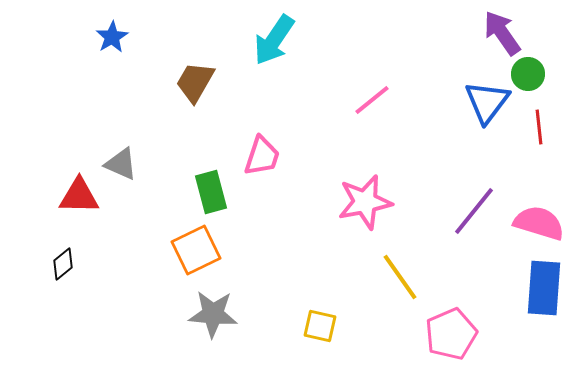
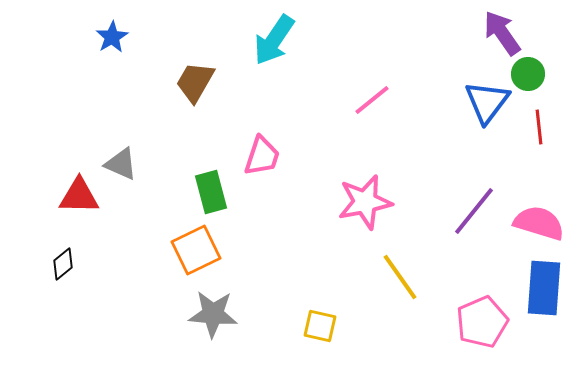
pink pentagon: moved 31 px right, 12 px up
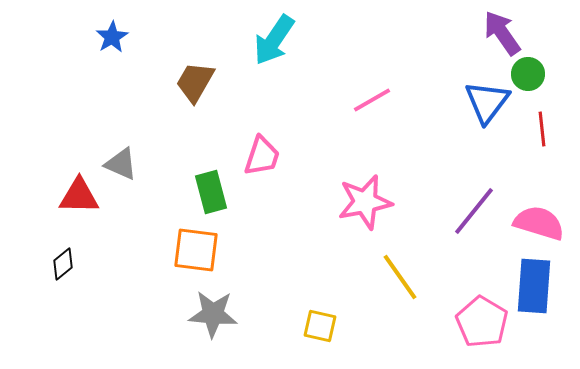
pink line: rotated 9 degrees clockwise
red line: moved 3 px right, 2 px down
orange square: rotated 33 degrees clockwise
blue rectangle: moved 10 px left, 2 px up
pink pentagon: rotated 18 degrees counterclockwise
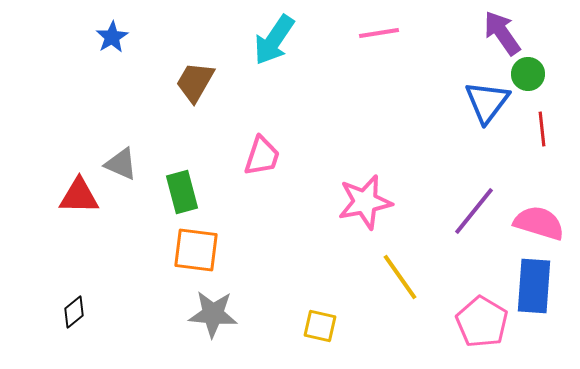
pink line: moved 7 px right, 67 px up; rotated 21 degrees clockwise
green rectangle: moved 29 px left
black diamond: moved 11 px right, 48 px down
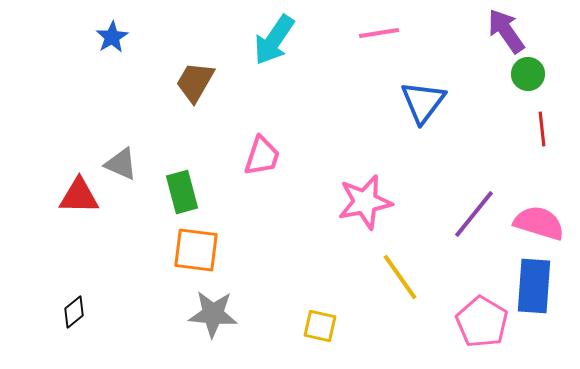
purple arrow: moved 4 px right, 2 px up
blue triangle: moved 64 px left
purple line: moved 3 px down
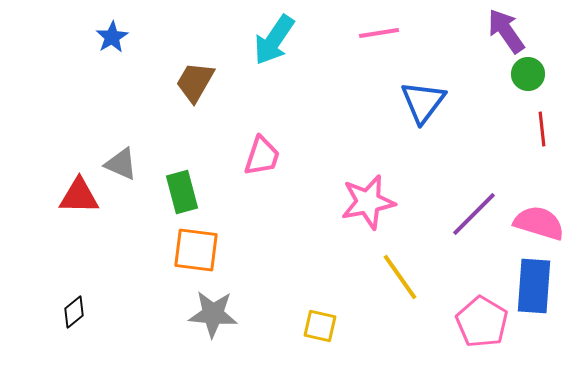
pink star: moved 3 px right
purple line: rotated 6 degrees clockwise
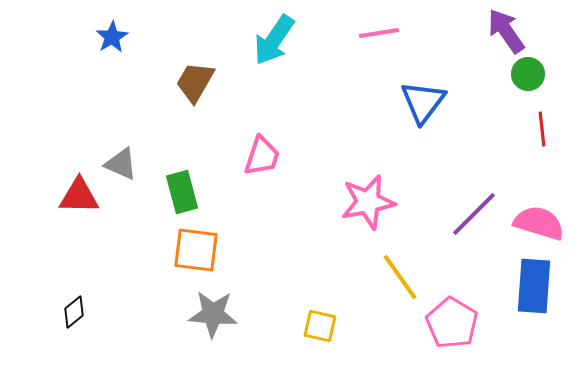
pink pentagon: moved 30 px left, 1 px down
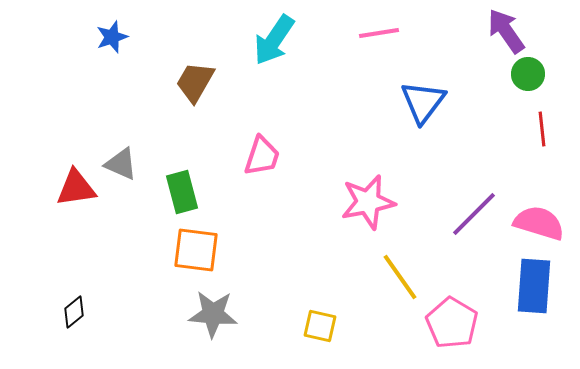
blue star: rotated 12 degrees clockwise
red triangle: moved 3 px left, 8 px up; rotated 9 degrees counterclockwise
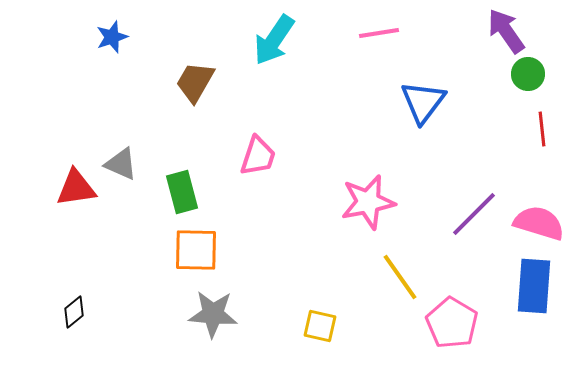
pink trapezoid: moved 4 px left
orange square: rotated 6 degrees counterclockwise
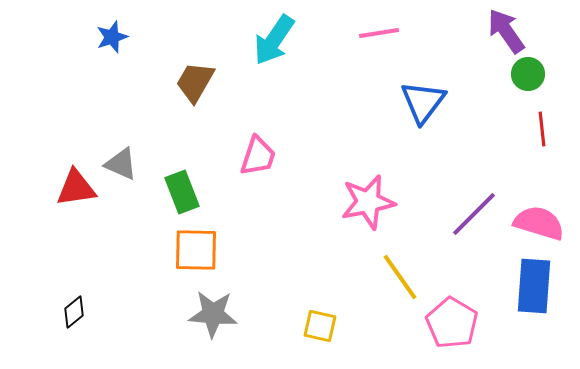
green rectangle: rotated 6 degrees counterclockwise
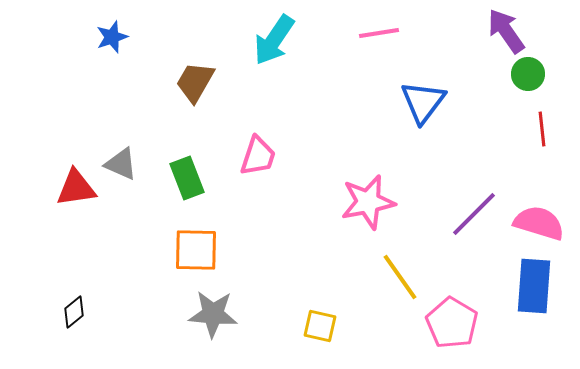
green rectangle: moved 5 px right, 14 px up
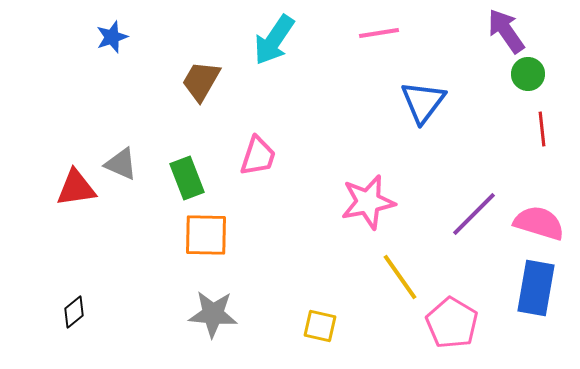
brown trapezoid: moved 6 px right, 1 px up
orange square: moved 10 px right, 15 px up
blue rectangle: moved 2 px right, 2 px down; rotated 6 degrees clockwise
